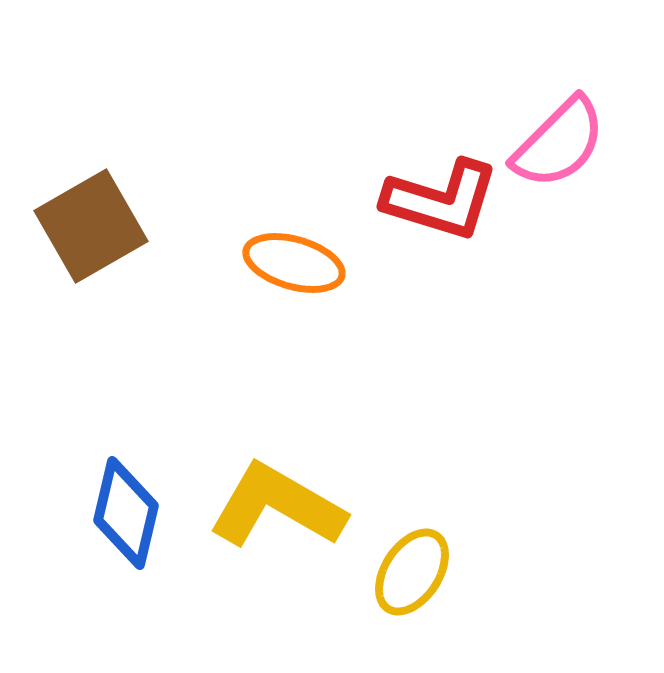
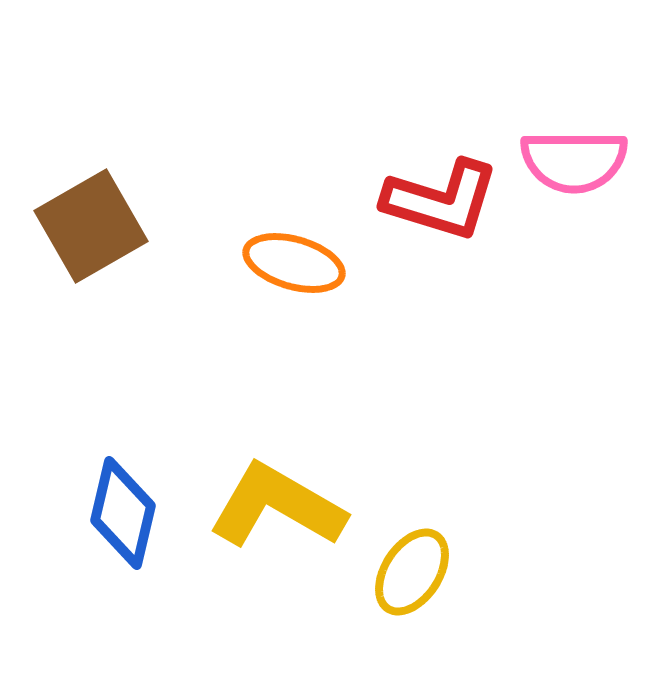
pink semicircle: moved 15 px right, 18 px down; rotated 45 degrees clockwise
blue diamond: moved 3 px left
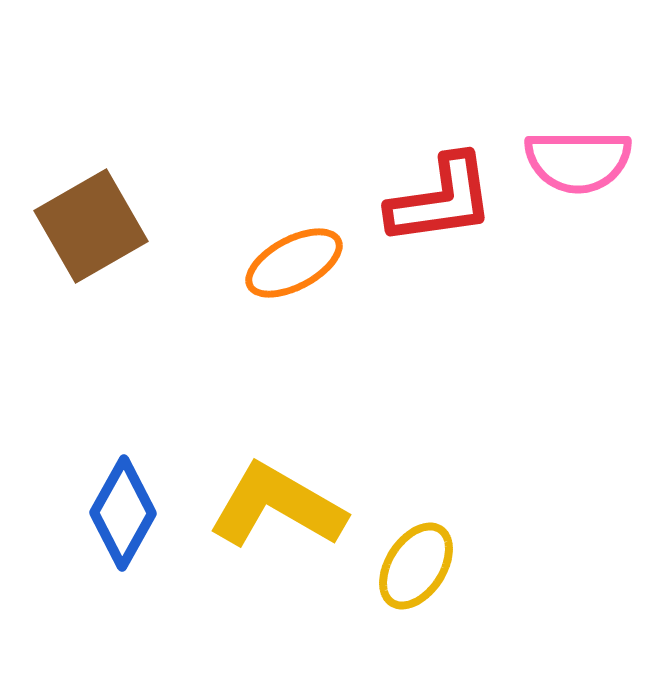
pink semicircle: moved 4 px right
red L-shape: rotated 25 degrees counterclockwise
orange ellipse: rotated 44 degrees counterclockwise
blue diamond: rotated 16 degrees clockwise
yellow ellipse: moved 4 px right, 6 px up
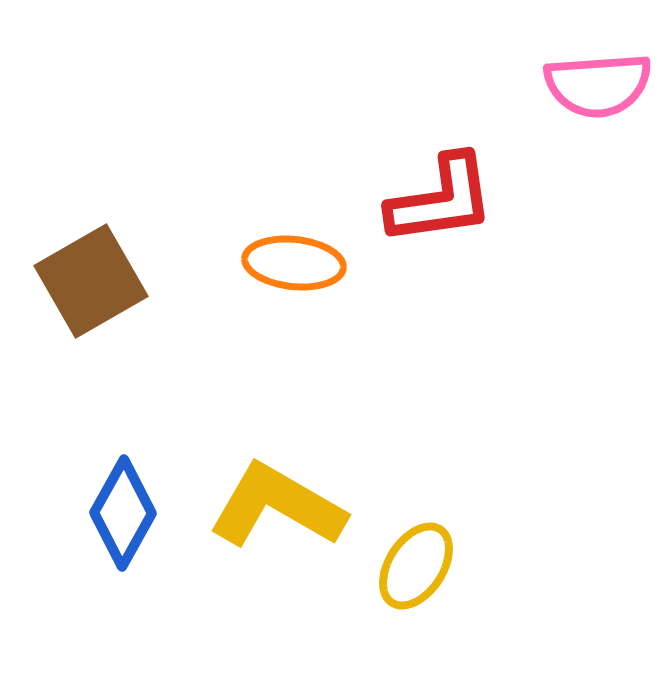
pink semicircle: moved 20 px right, 76 px up; rotated 4 degrees counterclockwise
brown square: moved 55 px down
orange ellipse: rotated 34 degrees clockwise
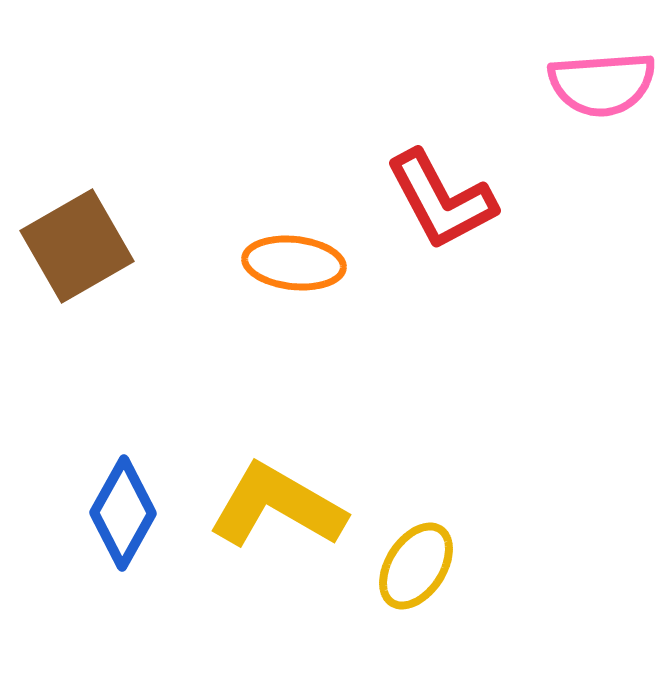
pink semicircle: moved 4 px right, 1 px up
red L-shape: rotated 70 degrees clockwise
brown square: moved 14 px left, 35 px up
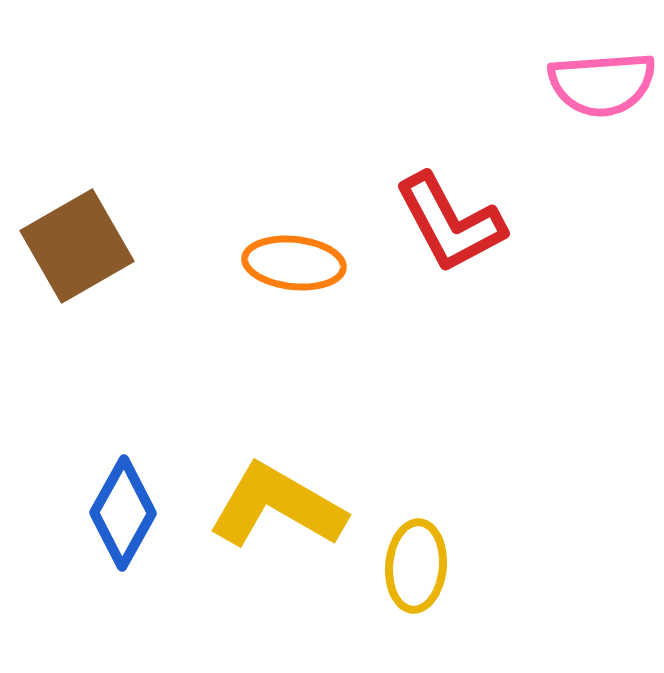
red L-shape: moved 9 px right, 23 px down
yellow ellipse: rotated 28 degrees counterclockwise
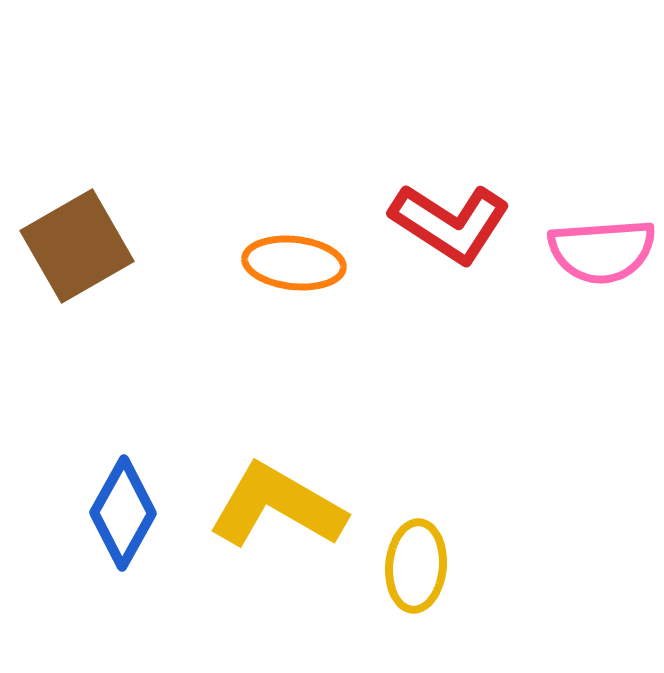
pink semicircle: moved 167 px down
red L-shape: rotated 29 degrees counterclockwise
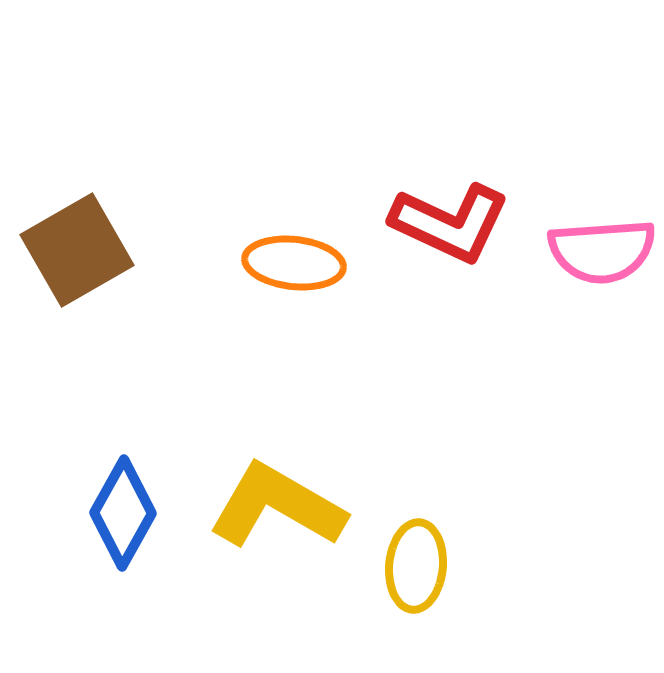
red L-shape: rotated 8 degrees counterclockwise
brown square: moved 4 px down
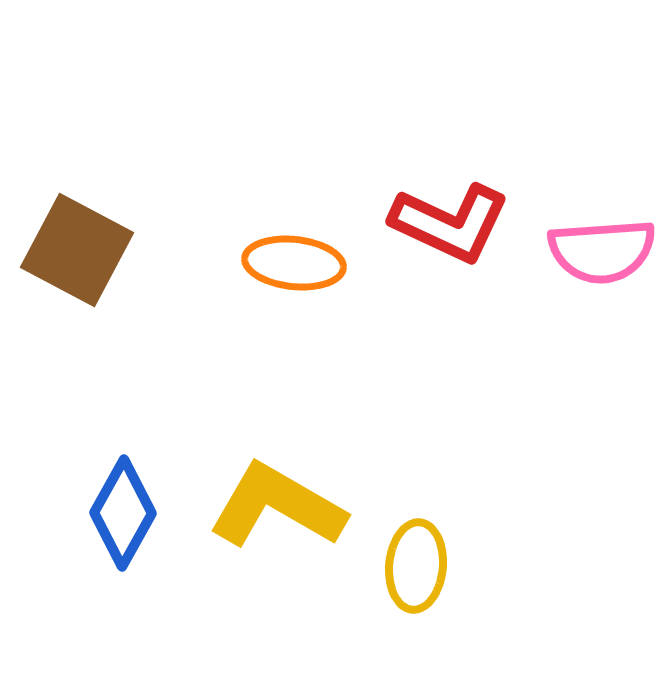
brown square: rotated 32 degrees counterclockwise
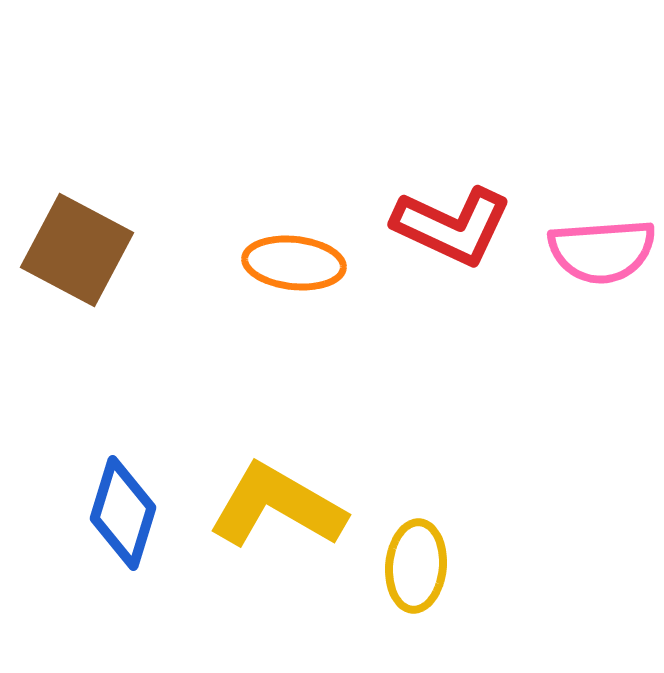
red L-shape: moved 2 px right, 3 px down
blue diamond: rotated 12 degrees counterclockwise
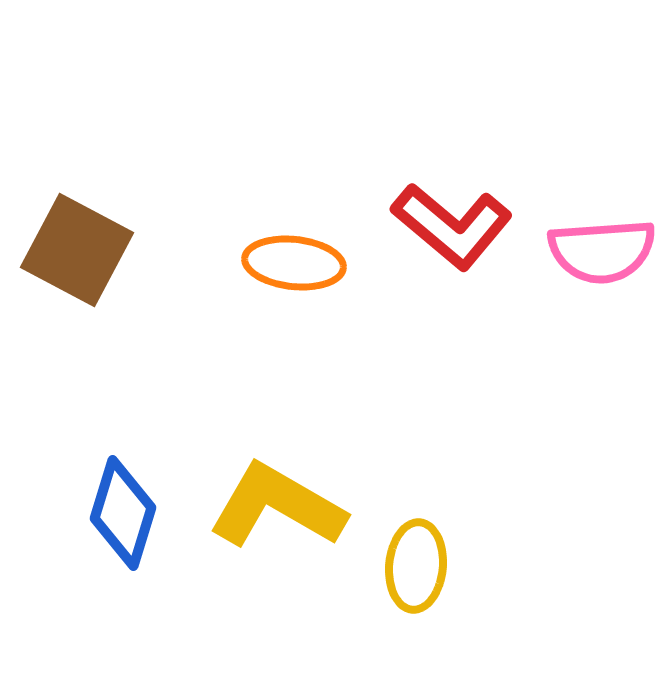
red L-shape: rotated 15 degrees clockwise
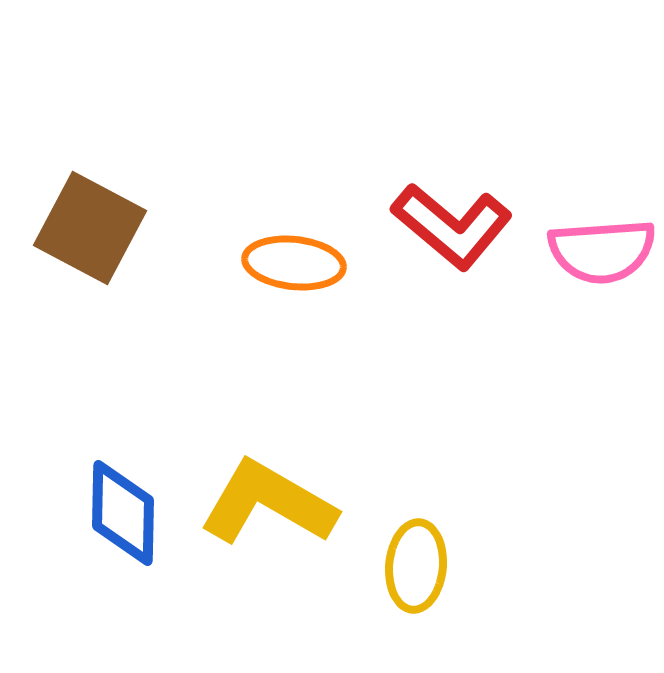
brown square: moved 13 px right, 22 px up
yellow L-shape: moved 9 px left, 3 px up
blue diamond: rotated 16 degrees counterclockwise
